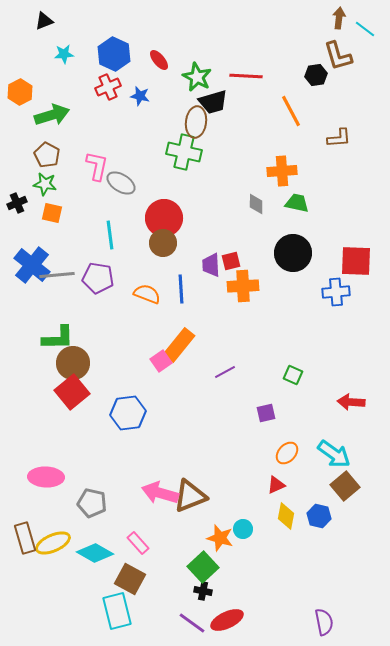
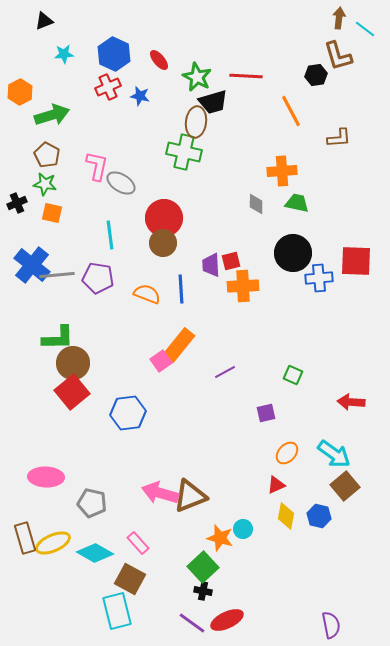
blue cross at (336, 292): moved 17 px left, 14 px up
purple semicircle at (324, 622): moved 7 px right, 3 px down
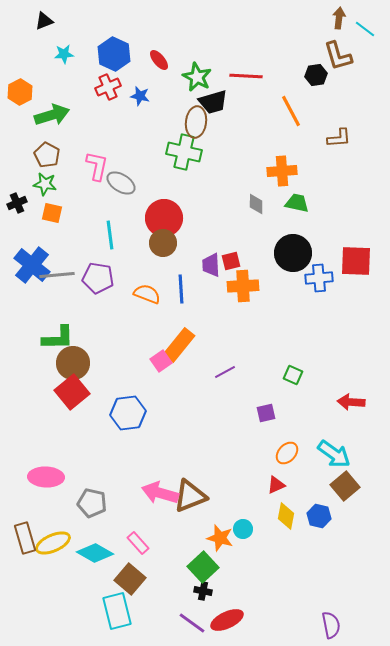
brown square at (130, 579): rotated 12 degrees clockwise
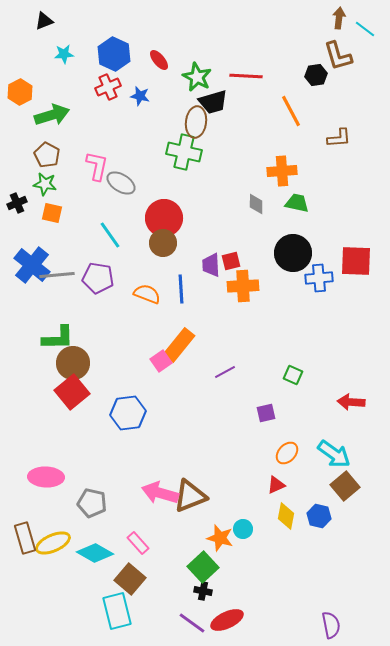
cyan line at (110, 235): rotated 28 degrees counterclockwise
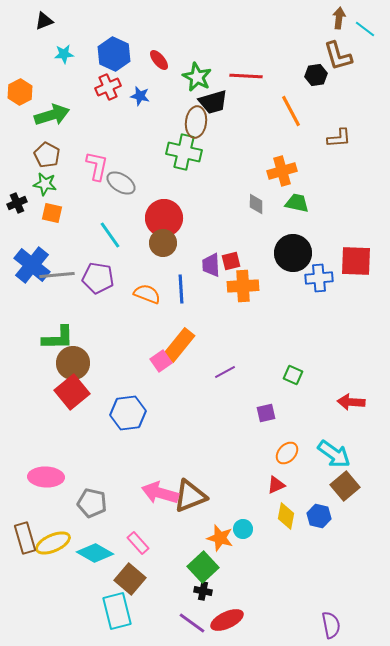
orange cross at (282, 171): rotated 12 degrees counterclockwise
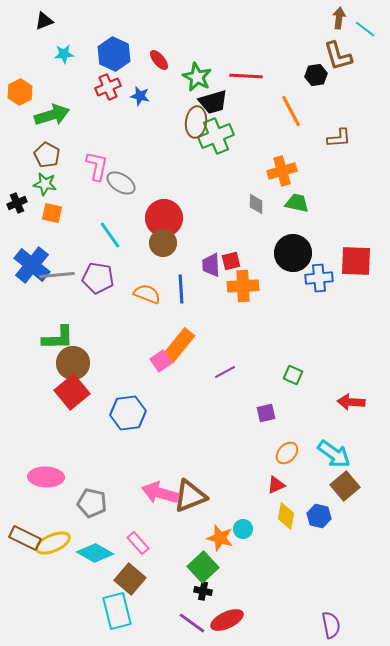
green cross at (184, 152): moved 32 px right, 16 px up; rotated 36 degrees counterclockwise
brown rectangle at (25, 538): rotated 48 degrees counterclockwise
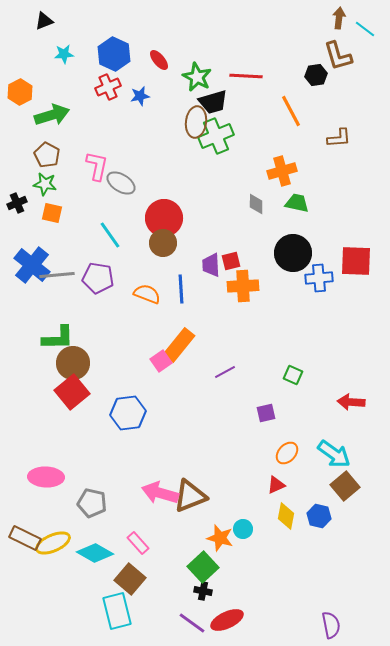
blue star at (140, 96): rotated 24 degrees counterclockwise
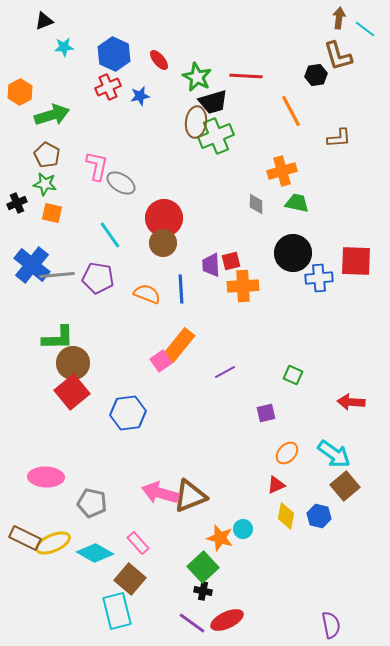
cyan star at (64, 54): moved 7 px up
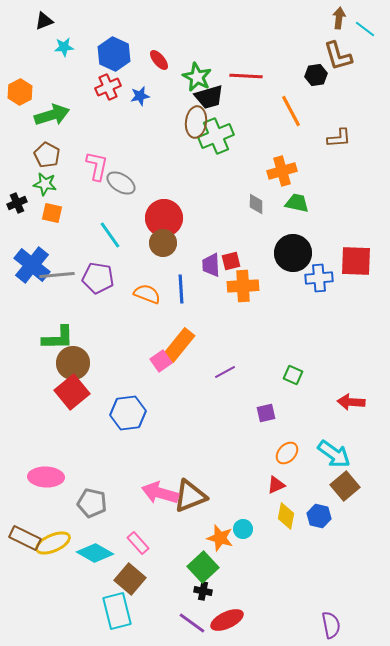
black trapezoid at (213, 102): moved 4 px left, 5 px up
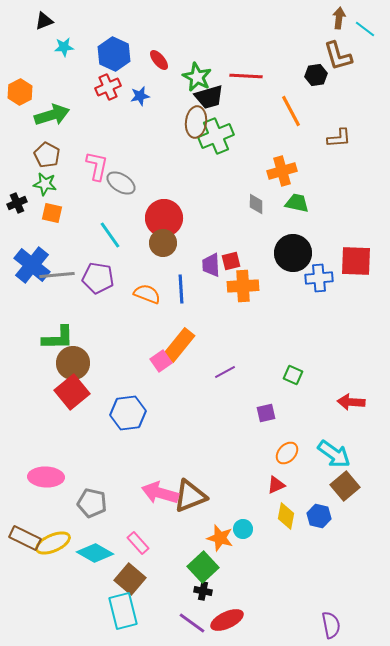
cyan rectangle at (117, 611): moved 6 px right
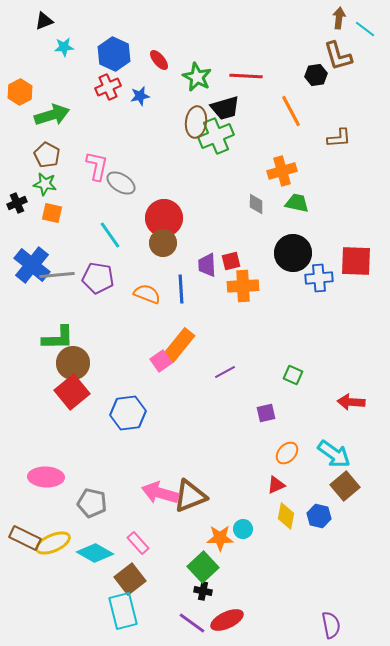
black trapezoid at (209, 97): moved 16 px right, 11 px down
purple trapezoid at (211, 265): moved 4 px left
orange star at (220, 538): rotated 16 degrees counterclockwise
brown square at (130, 579): rotated 12 degrees clockwise
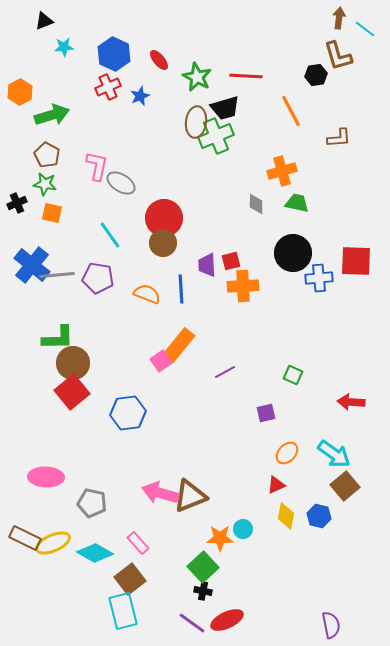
blue star at (140, 96): rotated 12 degrees counterclockwise
